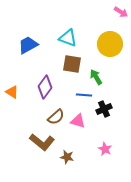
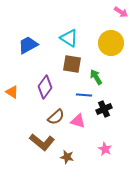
cyan triangle: moved 1 px right; rotated 12 degrees clockwise
yellow circle: moved 1 px right, 1 px up
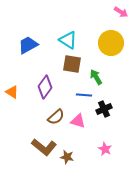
cyan triangle: moved 1 px left, 2 px down
brown L-shape: moved 2 px right, 5 px down
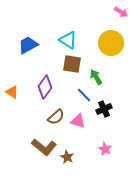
blue line: rotated 42 degrees clockwise
brown star: rotated 16 degrees clockwise
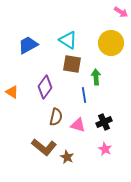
green arrow: rotated 28 degrees clockwise
blue line: rotated 35 degrees clockwise
black cross: moved 13 px down
brown semicircle: rotated 36 degrees counterclockwise
pink triangle: moved 4 px down
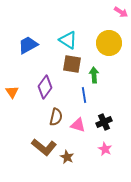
yellow circle: moved 2 px left
green arrow: moved 2 px left, 2 px up
orange triangle: rotated 24 degrees clockwise
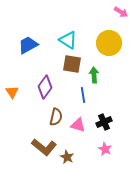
blue line: moved 1 px left
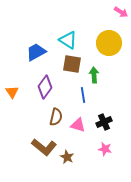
blue trapezoid: moved 8 px right, 7 px down
pink star: rotated 16 degrees counterclockwise
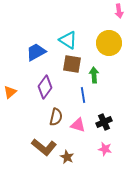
pink arrow: moved 2 px left, 1 px up; rotated 48 degrees clockwise
orange triangle: moved 2 px left; rotated 24 degrees clockwise
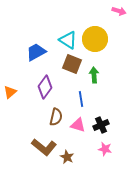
pink arrow: rotated 64 degrees counterclockwise
yellow circle: moved 14 px left, 4 px up
brown square: rotated 12 degrees clockwise
blue line: moved 2 px left, 4 px down
black cross: moved 3 px left, 3 px down
